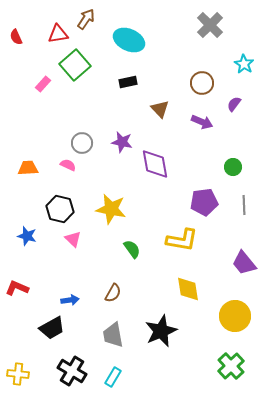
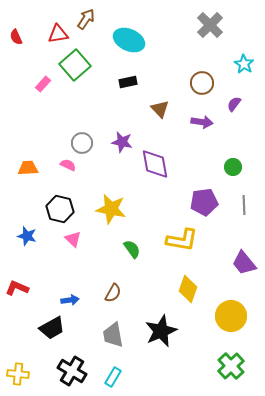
purple arrow: rotated 15 degrees counterclockwise
yellow diamond: rotated 28 degrees clockwise
yellow circle: moved 4 px left
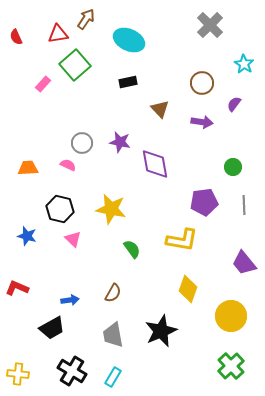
purple star: moved 2 px left
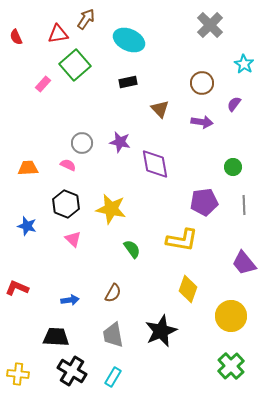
black hexagon: moved 6 px right, 5 px up; rotated 8 degrees clockwise
blue star: moved 10 px up
black trapezoid: moved 4 px right, 9 px down; rotated 148 degrees counterclockwise
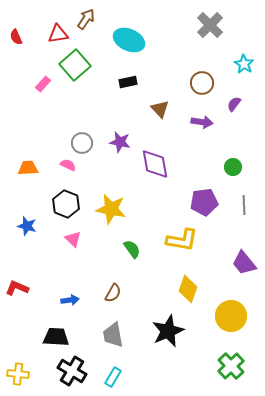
black star: moved 7 px right
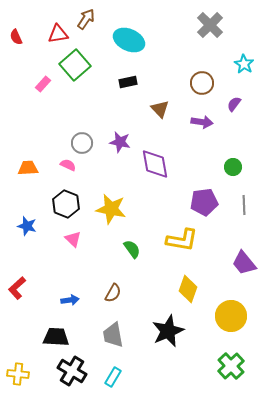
red L-shape: rotated 65 degrees counterclockwise
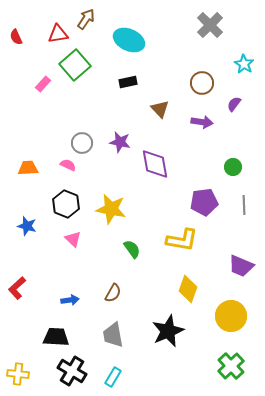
purple trapezoid: moved 3 px left, 3 px down; rotated 28 degrees counterclockwise
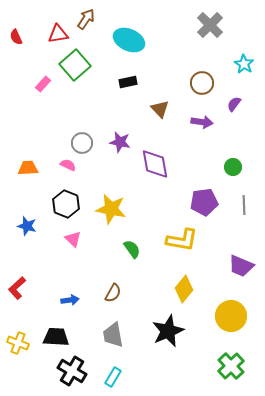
yellow diamond: moved 4 px left; rotated 20 degrees clockwise
yellow cross: moved 31 px up; rotated 15 degrees clockwise
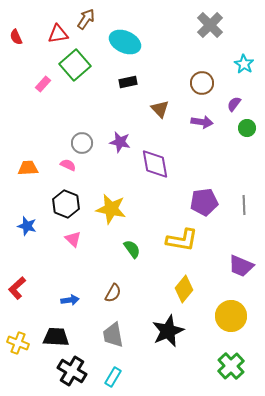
cyan ellipse: moved 4 px left, 2 px down
green circle: moved 14 px right, 39 px up
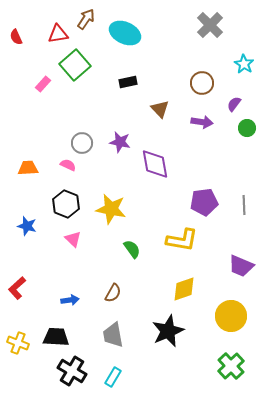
cyan ellipse: moved 9 px up
yellow diamond: rotated 32 degrees clockwise
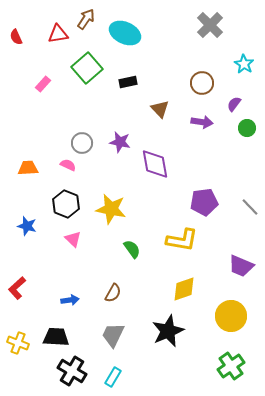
green square: moved 12 px right, 3 px down
gray line: moved 6 px right, 2 px down; rotated 42 degrees counterclockwise
gray trapezoid: rotated 36 degrees clockwise
green cross: rotated 8 degrees clockwise
